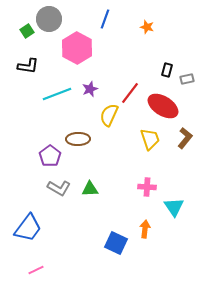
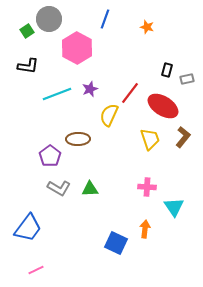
brown L-shape: moved 2 px left, 1 px up
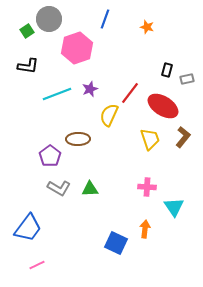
pink hexagon: rotated 12 degrees clockwise
pink line: moved 1 px right, 5 px up
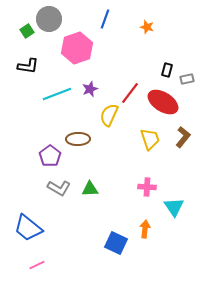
red ellipse: moved 4 px up
blue trapezoid: rotated 92 degrees clockwise
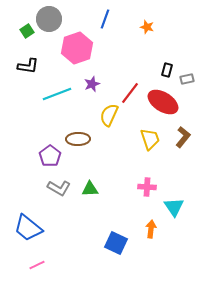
purple star: moved 2 px right, 5 px up
orange arrow: moved 6 px right
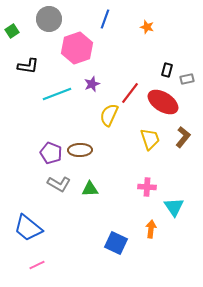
green square: moved 15 px left
brown ellipse: moved 2 px right, 11 px down
purple pentagon: moved 1 px right, 3 px up; rotated 15 degrees counterclockwise
gray L-shape: moved 4 px up
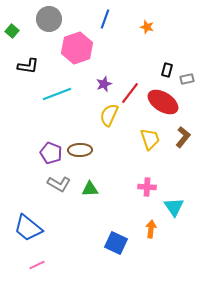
green square: rotated 16 degrees counterclockwise
purple star: moved 12 px right
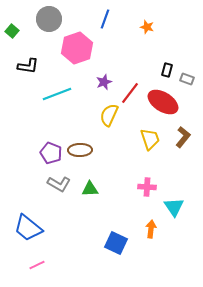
gray rectangle: rotated 32 degrees clockwise
purple star: moved 2 px up
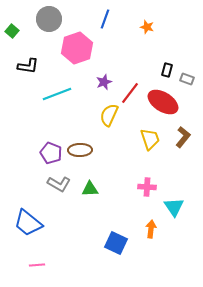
blue trapezoid: moved 5 px up
pink line: rotated 21 degrees clockwise
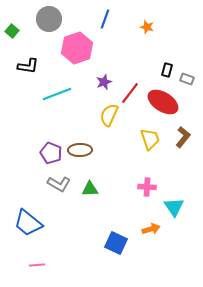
orange arrow: rotated 66 degrees clockwise
